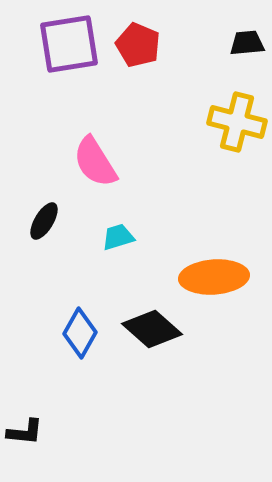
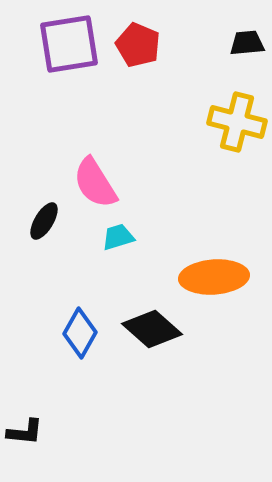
pink semicircle: moved 21 px down
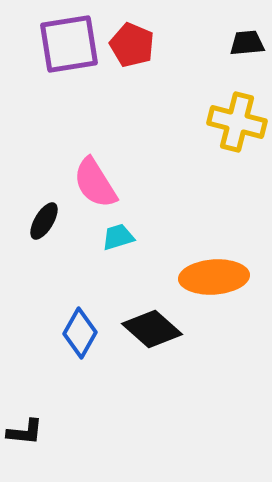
red pentagon: moved 6 px left
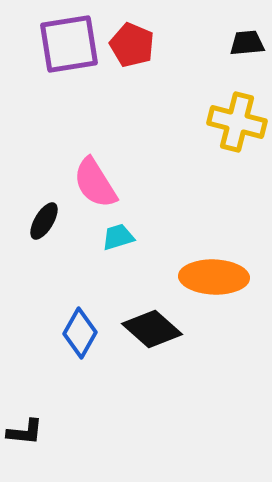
orange ellipse: rotated 6 degrees clockwise
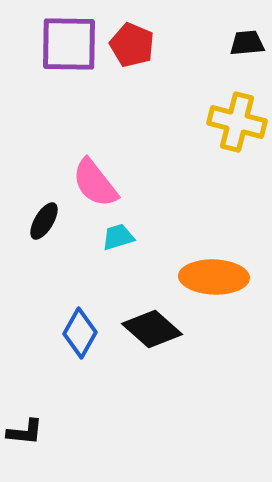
purple square: rotated 10 degrees clockwise
pink semicircle: rotated 6 degrees counterclockwise
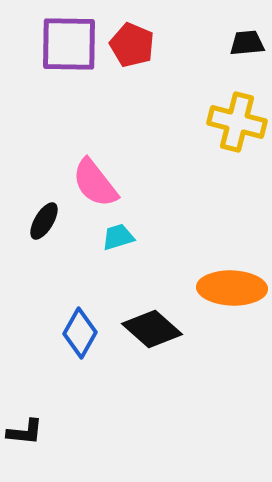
orange ellipse: moved 18 px right, 11 px down
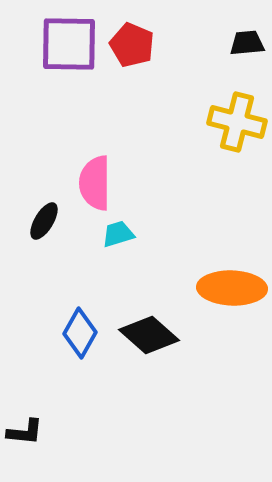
pink semicircle: rotated 38 degrees clockwise
cyan trapezoid: moved 3 px up
black diamond: moved 3 px left, 6 px down
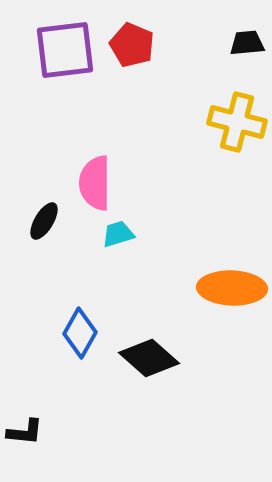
purple square: moved 4 px left, 6 px down; rotated 8 degrees counterclockwise
black diamond: moved 23 px down
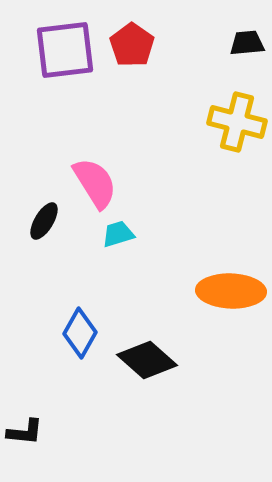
red pentagon: rotated 12 degrees clockwise
pink semicircle: rotated 148 degrees clockwise
orange ellipse: moved 1 px left, 3 px down
black diamond: moved 2 px left, 2 px down
